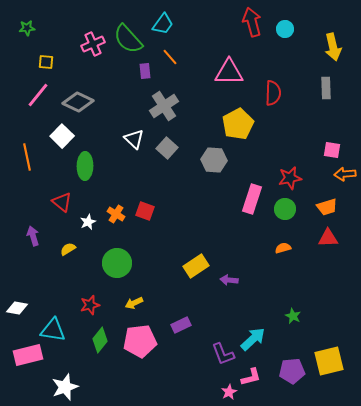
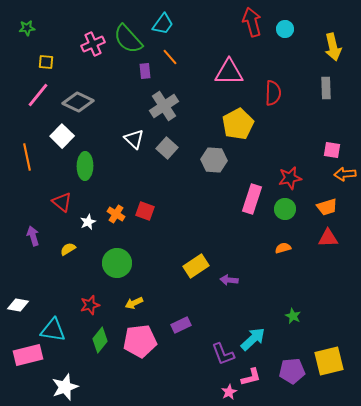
white diamond at (17, 308): moved 1 px right, 3 px up
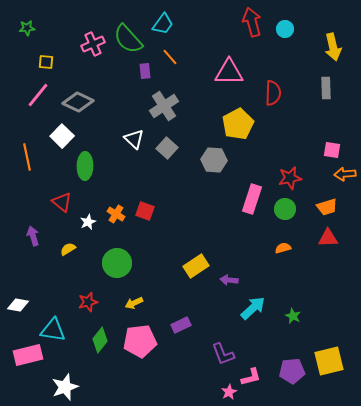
red star at (90, 305): moved 2 px left, 3 px up
cyan arrow at (253, 339): moved 31 px up
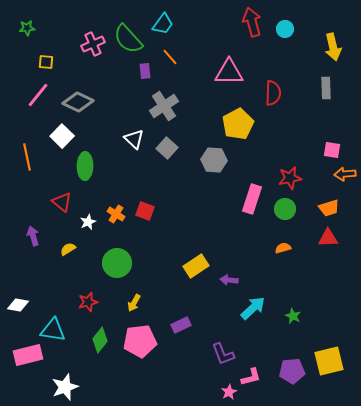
orange trapezoid at (327, 207): moved 2 px right, 1 px down
yellow arrow at (134, 303): rotated 36 degrees counterclockwise
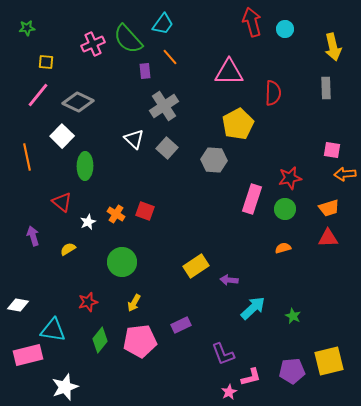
green circle at (117, 263): moved 5 px right, 1 px up
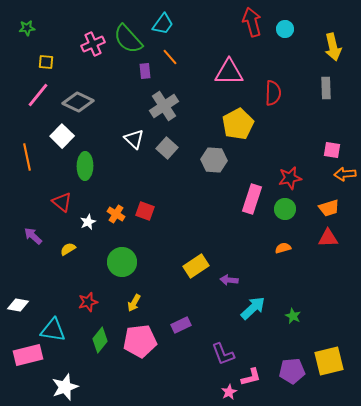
purple arrow at (33, 236): rotated 30 degrees counterclockwise
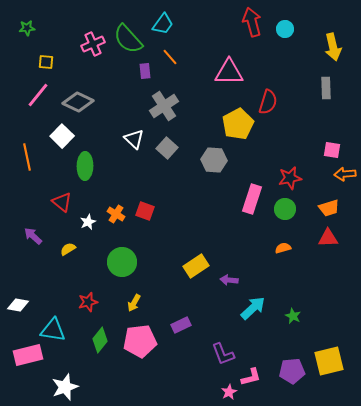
red semicircle at (273, 93): moved 5 px left, 9 px down; rotated 15 degrees clockwise
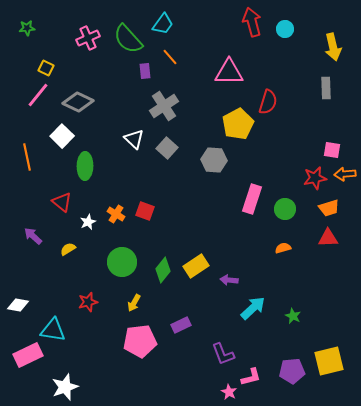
pink cross at (93, 44): moved 5 px left, 6 px up
yellow square at (46, 62): moved 6 px down; rotated 21 degrees clockwise
red star at (290, 178): moved 25 px right
green diamond at (100, 340): moved 63 px right, 70 px up
pink rectangle at (28, 355): rotated 12 degrees counterclockwise
pink star at (229, 392): rotated 14 degrees counterclockwise
